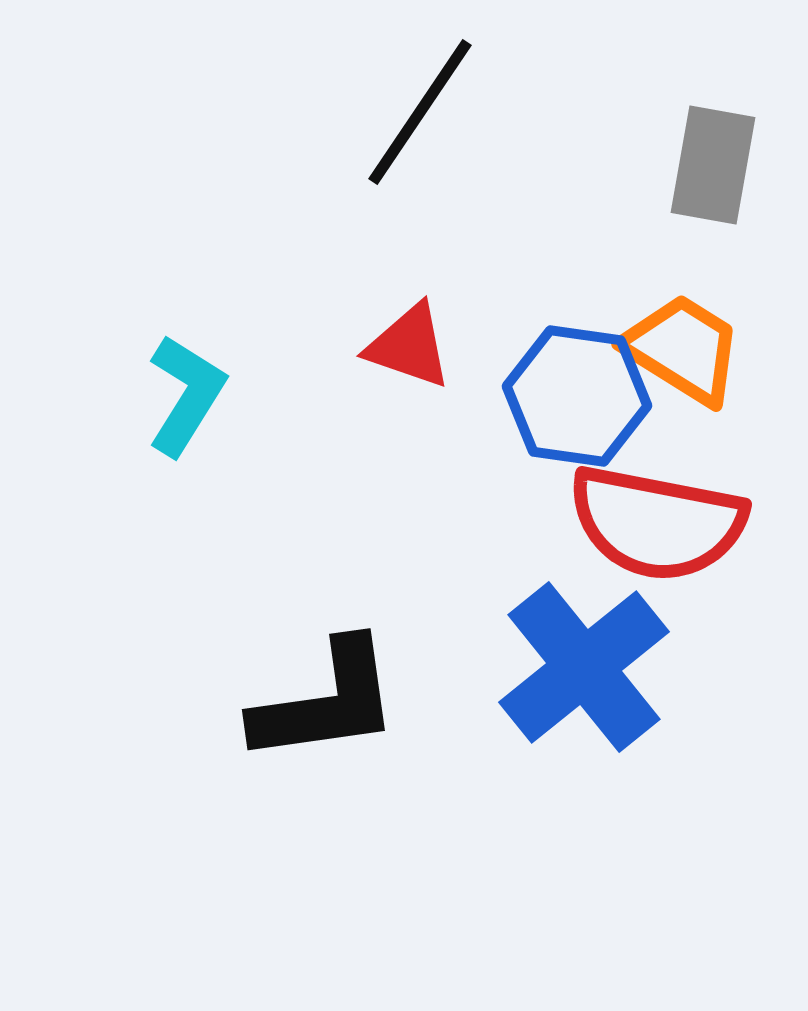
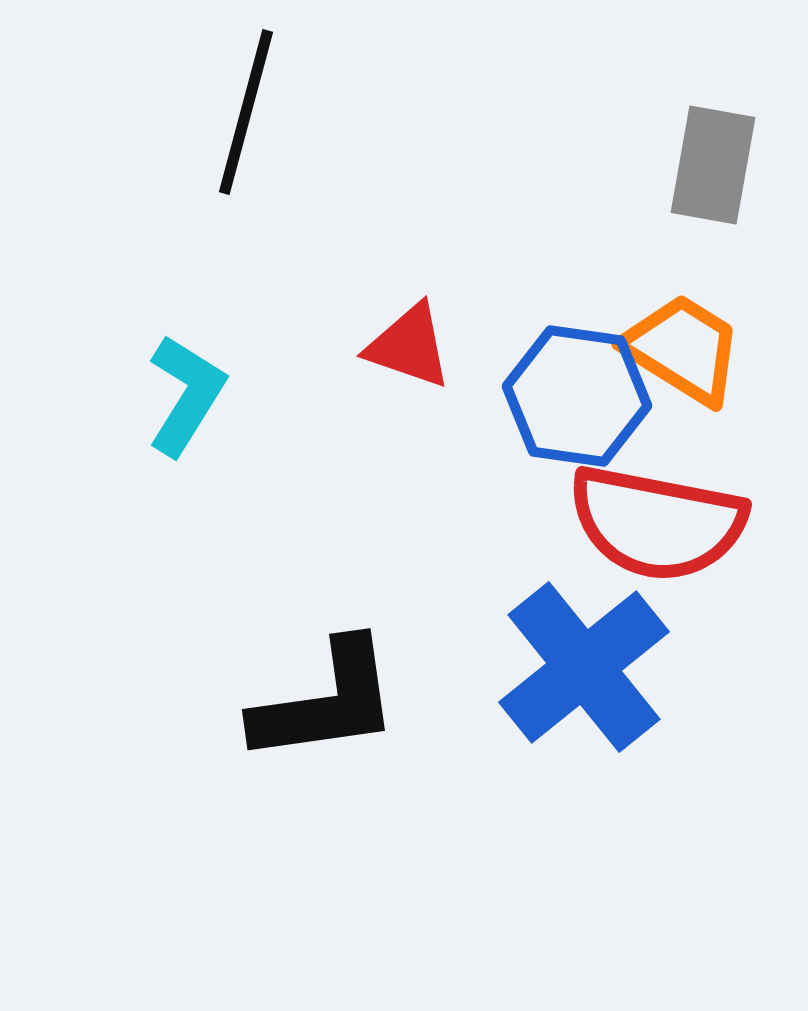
black line: moved 174 px left; rotated 19 degrees counterclockwise
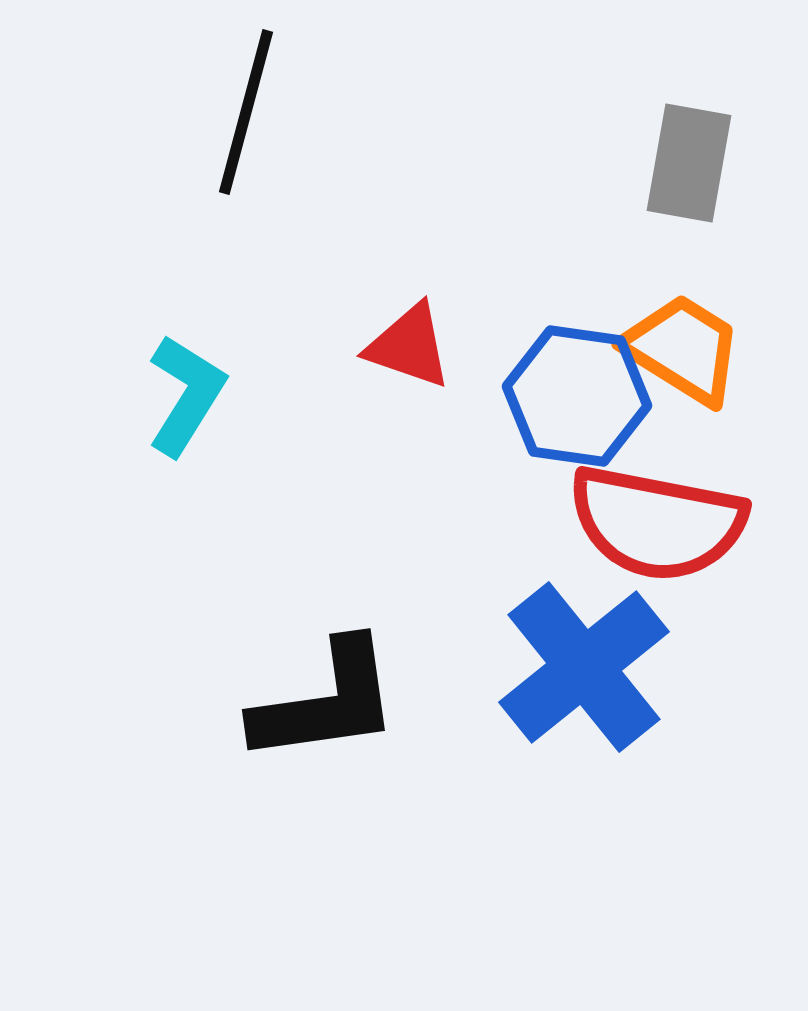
gray rectangle: moved 24 px left, 2 px up
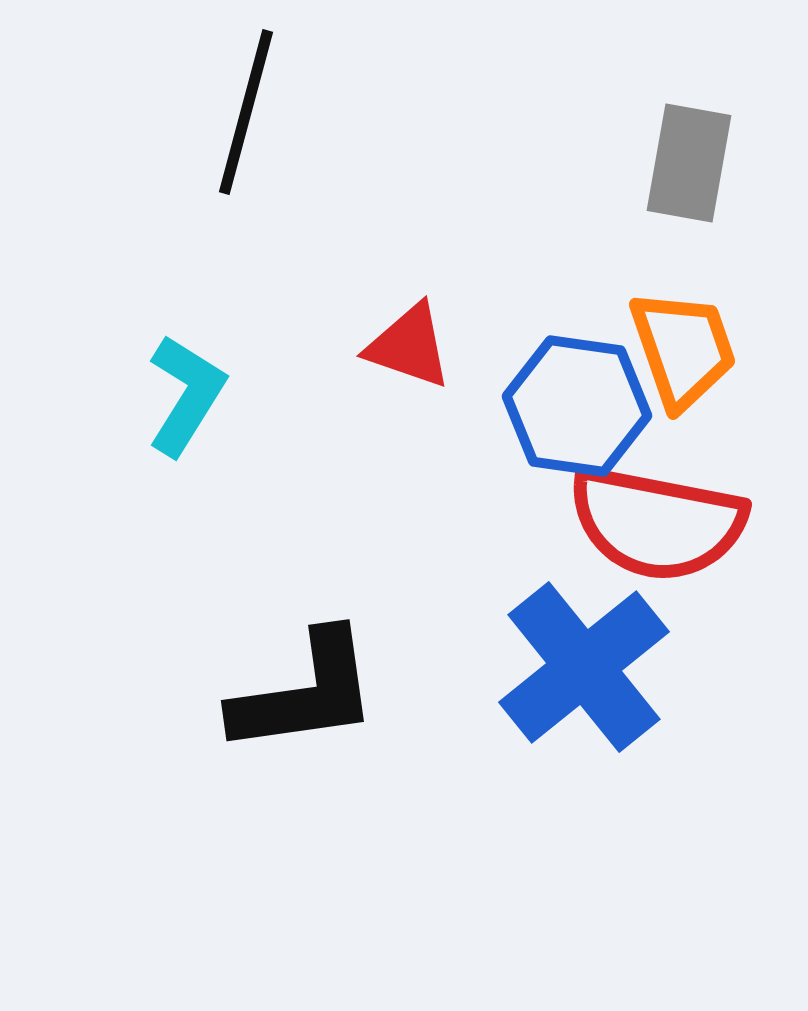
orange trapezoid: rotated 39 degrees clockwise
blue hexagon: moved 10 px down
black L-shape: moved 21 px left, 9 px up
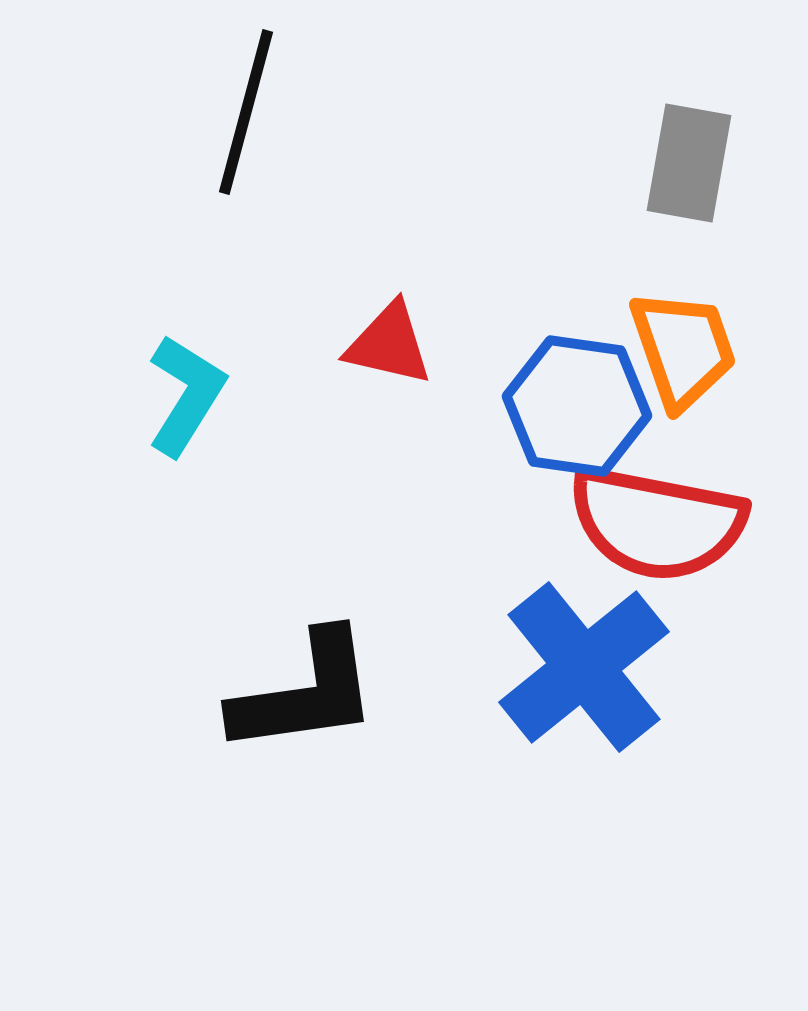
red triangle: moved 20 px left, 2 px up; rotated 6 degrees counterclockwise
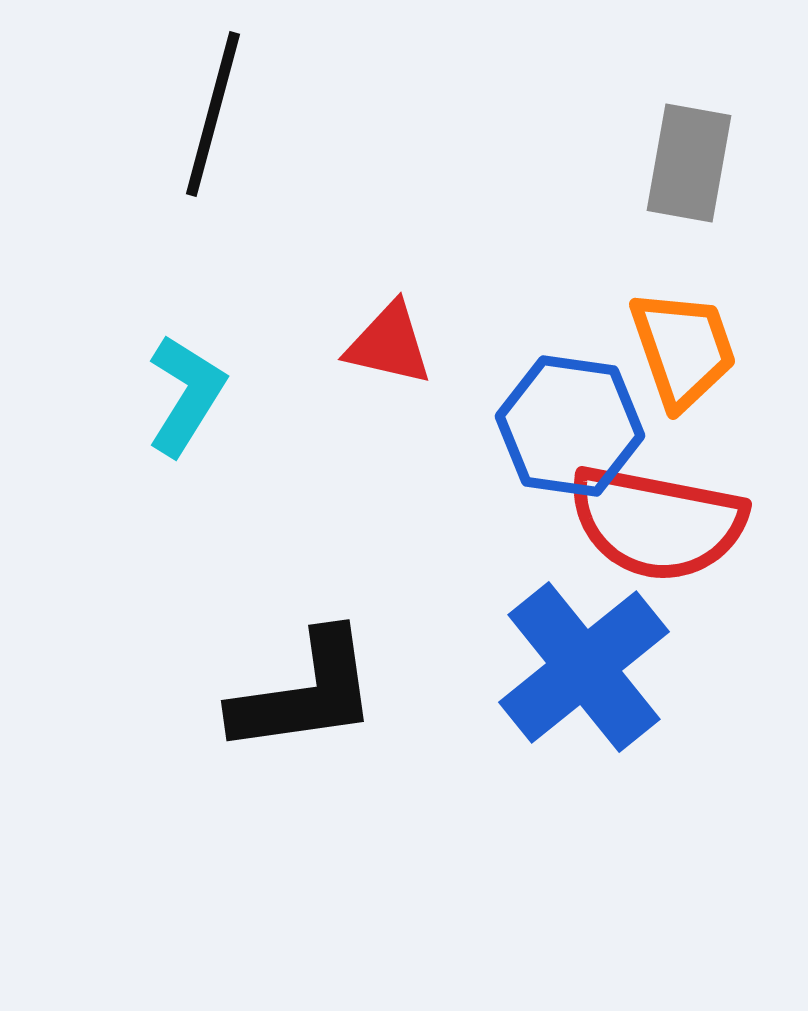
black line: moved 33 px left, 2 px down
blue hexagon: moved 7 px left, 20 px down
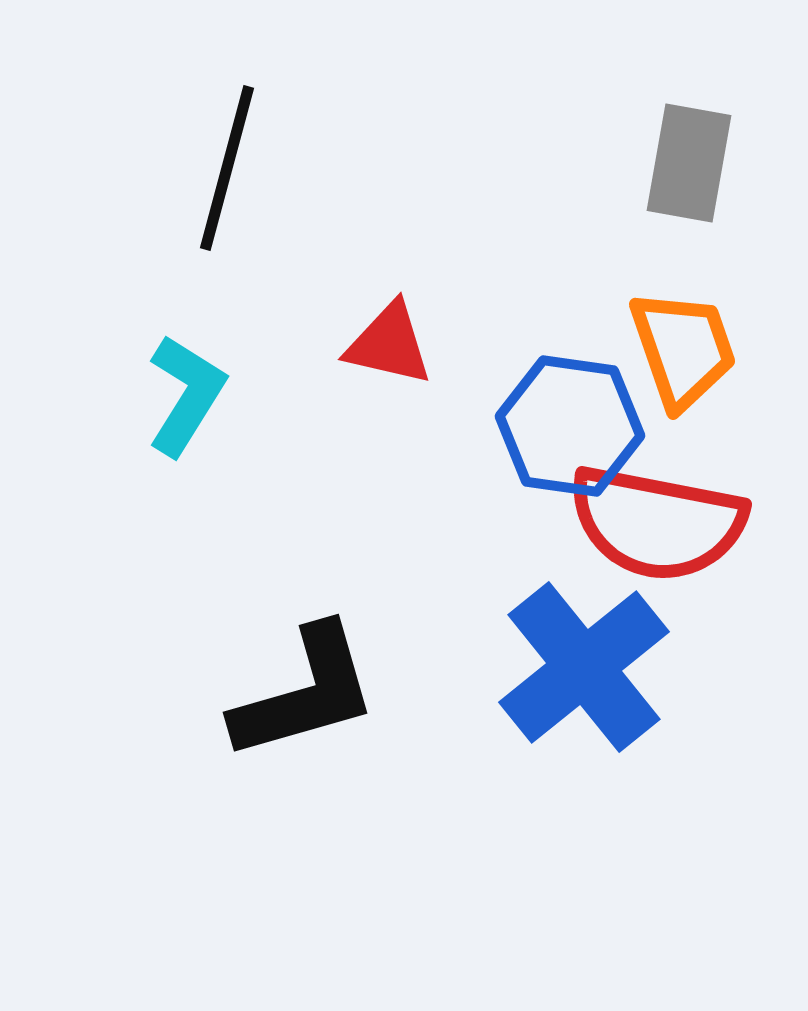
black line: moved 14 px right, 54 px down
black L-shape: rotated 8 degrees counterclockwise
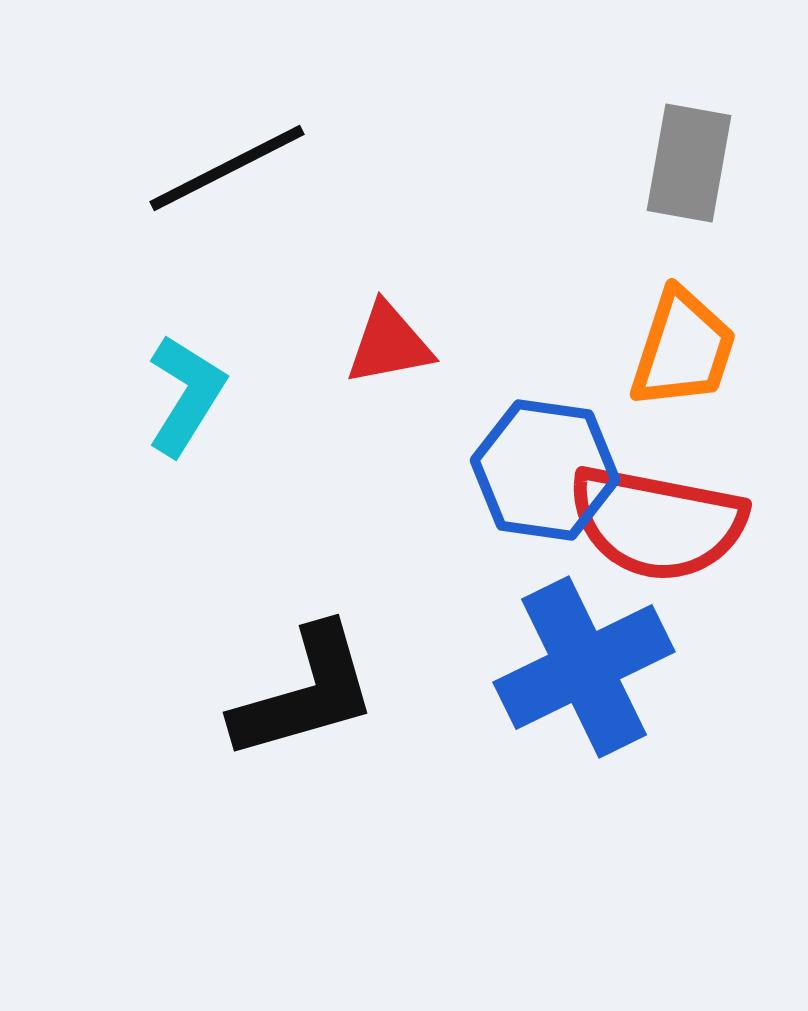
black line: rotated 48 degrees clockwise
red triangle: rotated 24 degrees counterclockwise
orange trapezoid: rotated 37 degrees clockwise
blue hexagon: moved 25 px left, 44 px down
blue cross: rotated 13 degrees clockwise
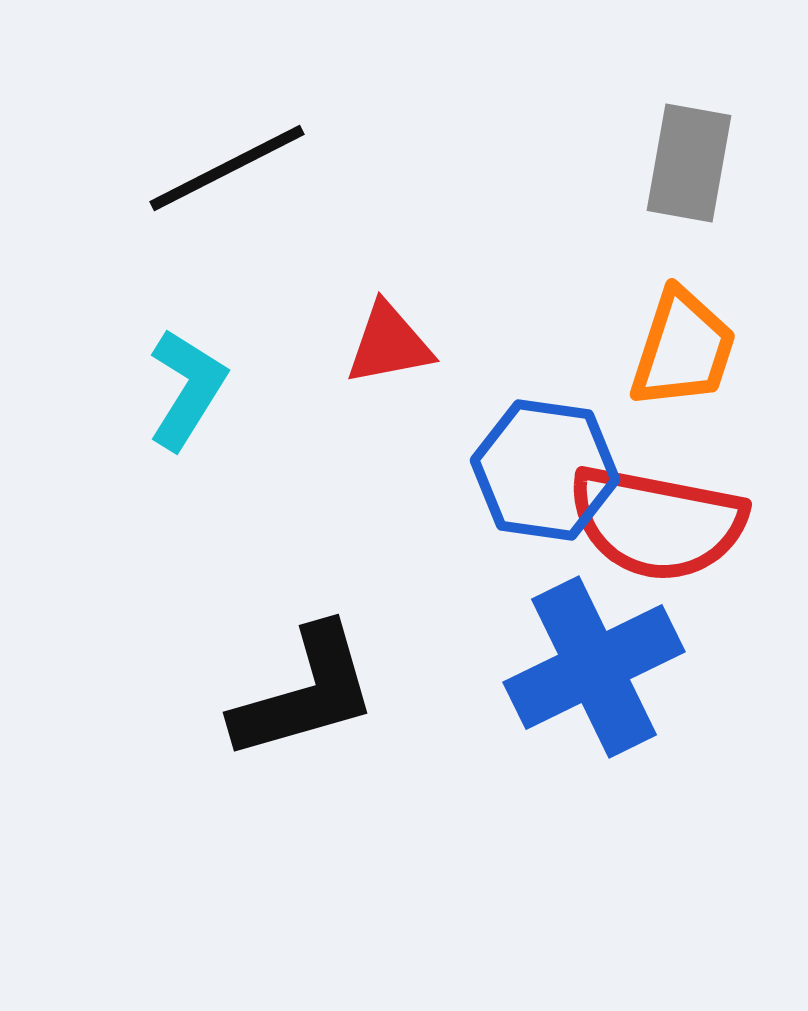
cyan L-shape: moved 1 px right, 6 px up
blue cross: moved 10 px right
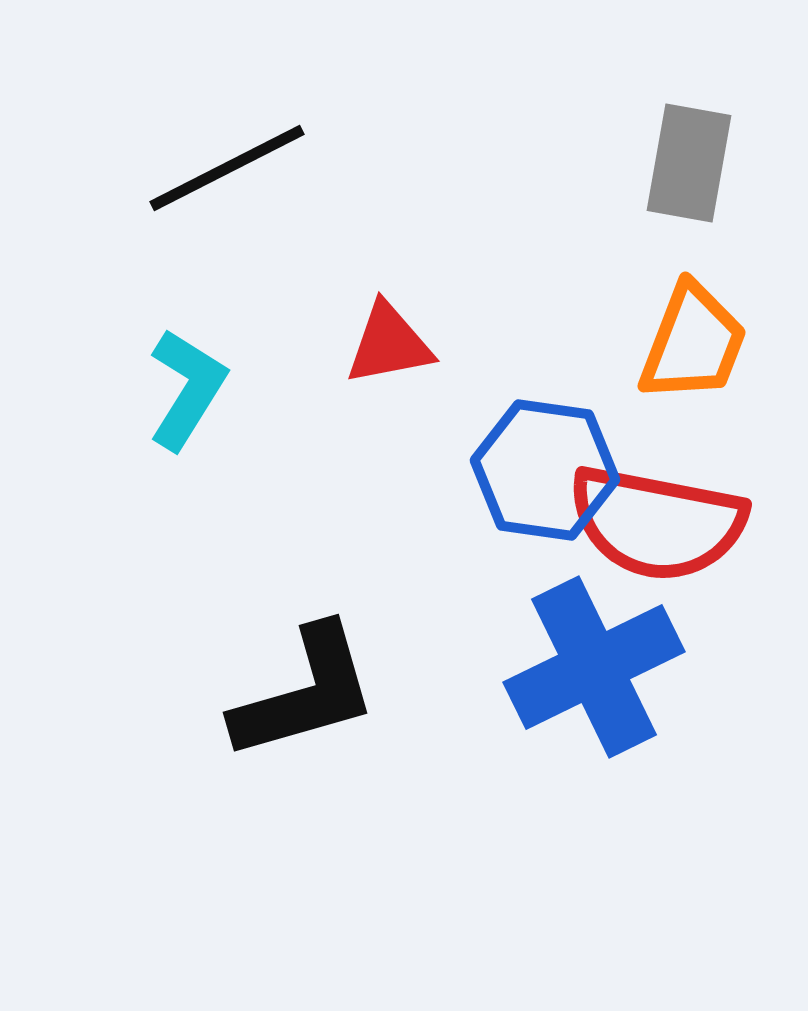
orange trapezoid: moved 10 px right, 6 px up; rotated 3 degrees clockwise
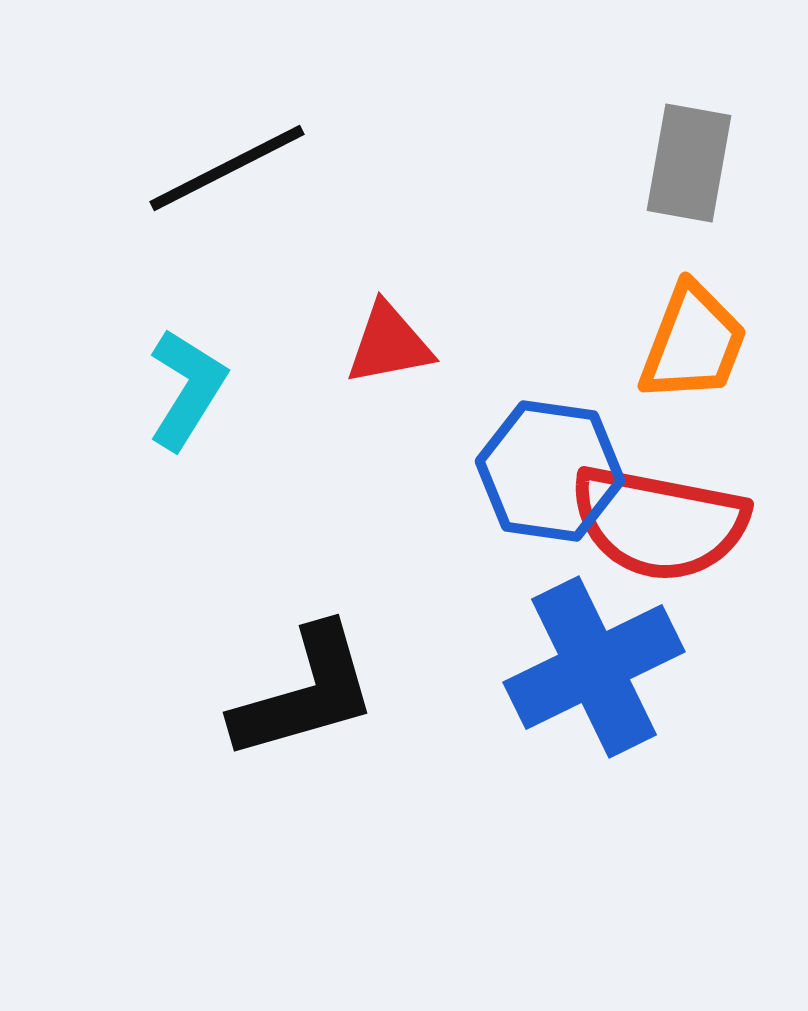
blue hexagon: moved 5 px right, 1 px down
red semicircle: moved 2 px right
